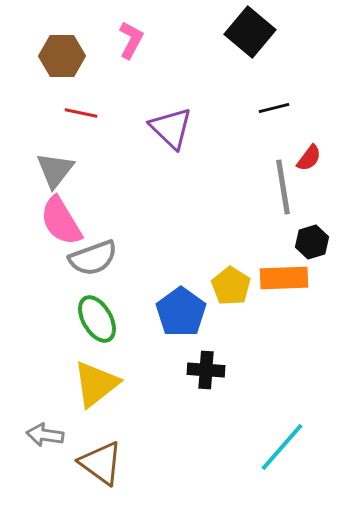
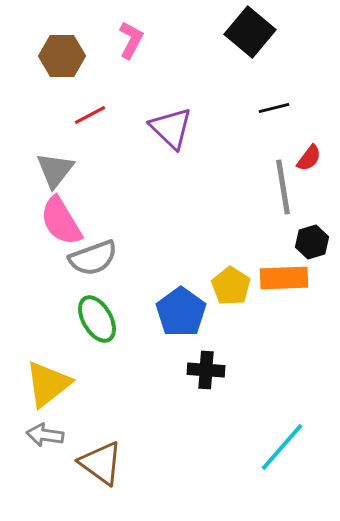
red line: moved 9 px right, 2 px down; rotated 40 degrees counterclockwise
yellow triangle: moved 48 px left
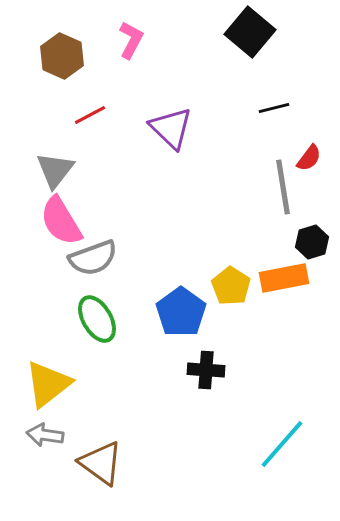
brown hexagon: rotated 24 degrees clockwise
orange rectangle: rotated 9 degrees counterclockwise
cyan line: moved 3 px up
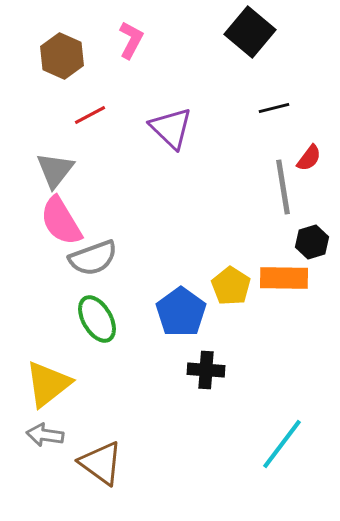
orange rectangle: rotated 12 degrees clockwise
cyan line: rotated 4 degrees counterclockwise
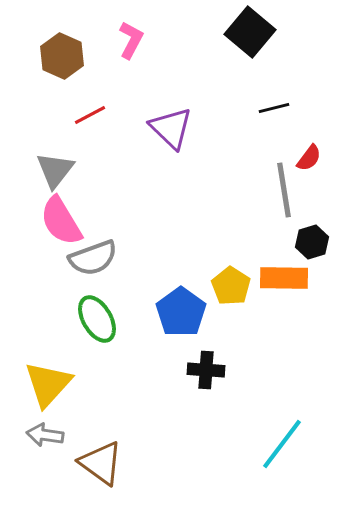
gray line: moved 1 px right, 3 px down
yellow triangle: rotated 10 degrees counterclockwise
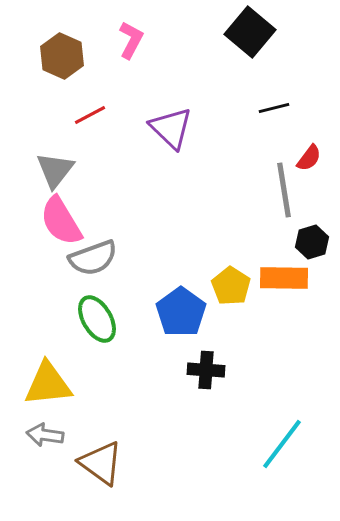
yellow triangle: rotated 42 degrees clockwise
